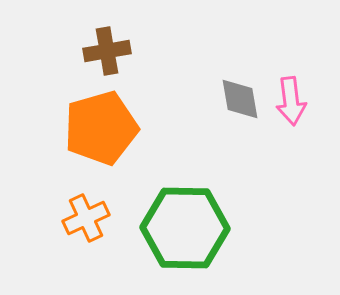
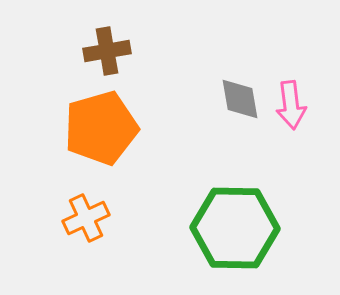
pink arrow: moved 4 px down
green hexagon: moved 50 px right
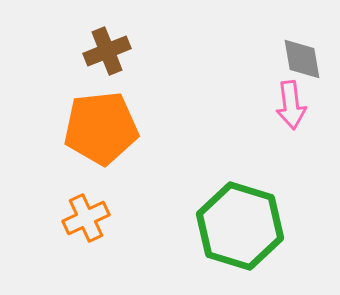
brown cross: rotated 12 degrees counterclockwise
gray diamond: moved 62 px right, 40 px up
orange pentagon: rotated 10 degrees clockwise
green hexagon: moved 5 px right, 2 px up; rotated 16 degrees clockwise
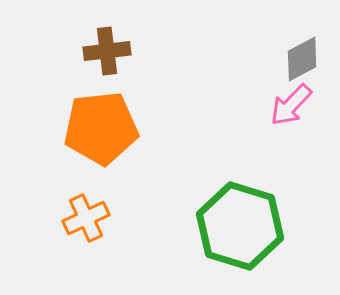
brown cross: rotated 15 degrees clockwise
gray diamond: rotated 72 degrees clockwise
pink arrow: rotated 51 degrees clockwise
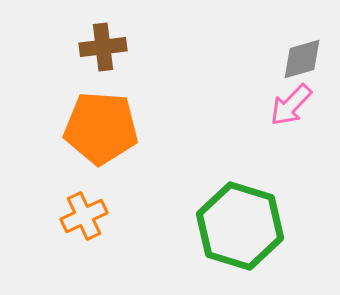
brown cross: moved 4 px left, 4 px up
gray diamond: rotated 12 degrees clockwise
orange pentagon: rotated 10 degrees clockwise
orange cross: moved 2 px left, 2 px up
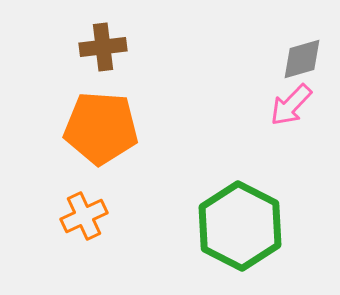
green hexagon: rotated 10 degrees clockwise
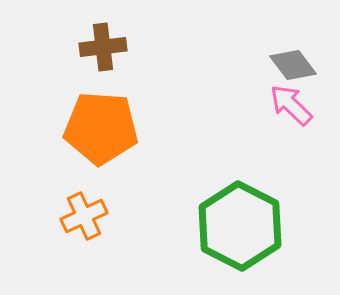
gray diamond: moved 9 px left, 6 px down; rotated 69 degrees clockwise
pink arrow: rotated 90 degrees clockwise
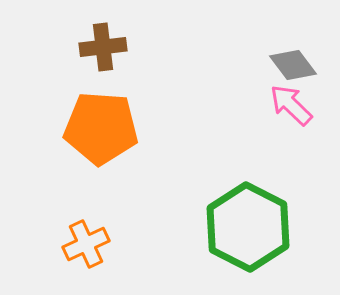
orange cross: moved 2 px right, 28 px down
green hexagon: moved 8 px right, 1 px down
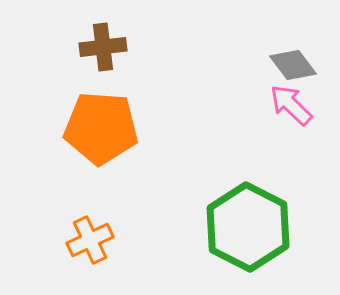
orange cross: moved 4 px right, 4 px up
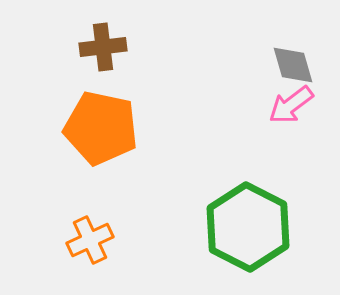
gray diamond: rotated 21 degrees clockwise
pink arrow: rotated 81 degrees counterclockwise
orange pentagon: rotated 8 degrees clockwise
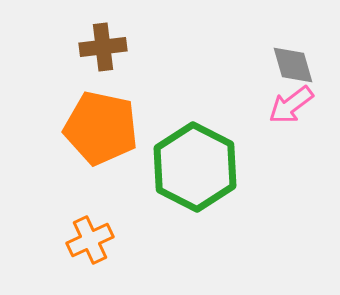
green hexagon: moved 53 px left, 60 px up
